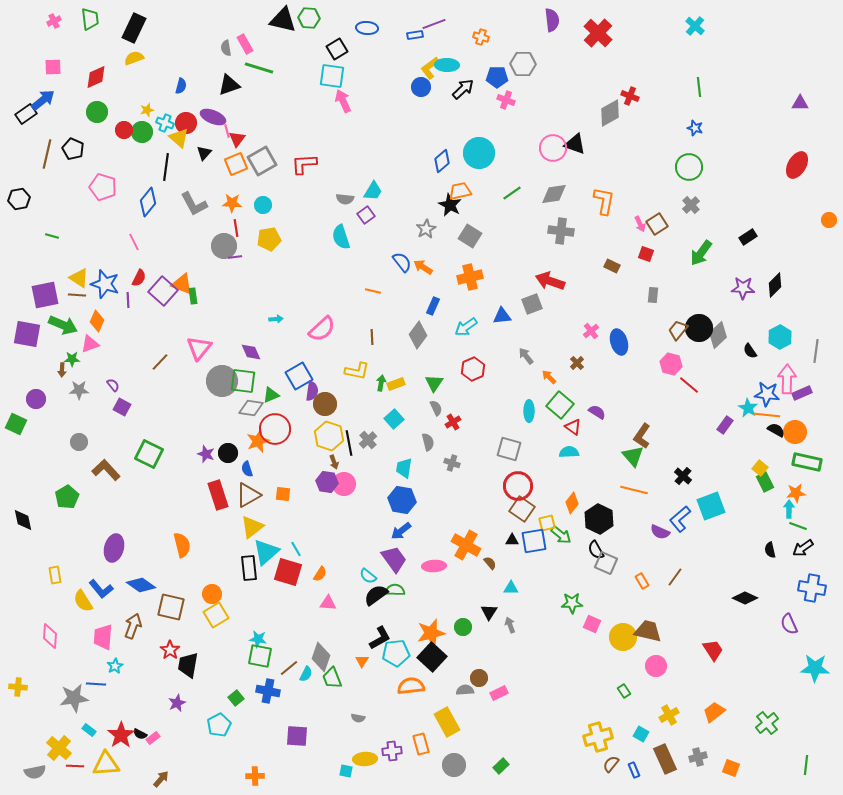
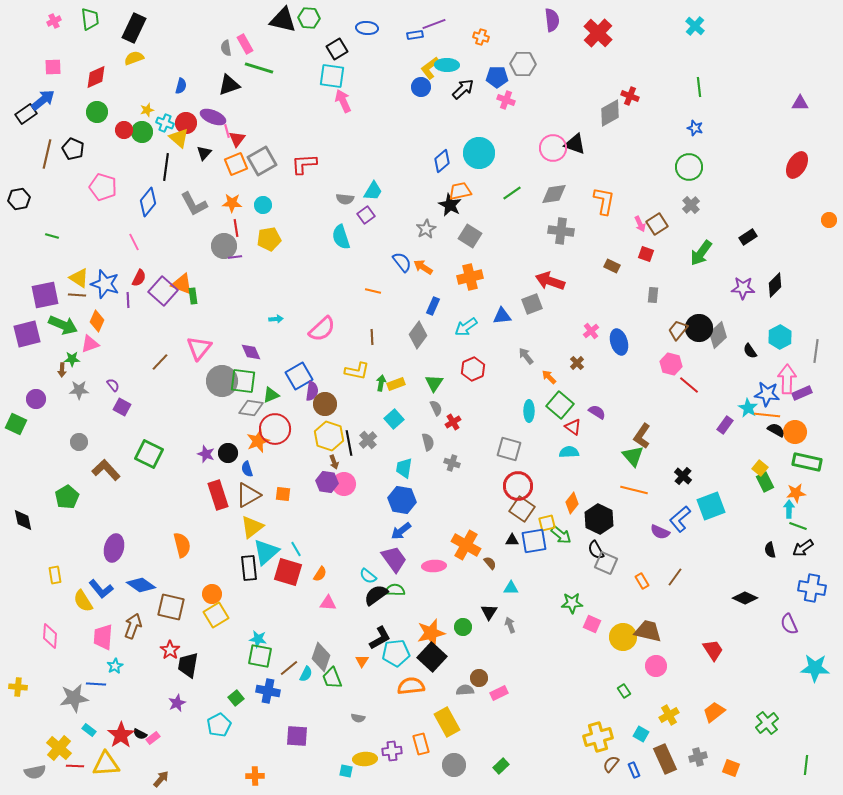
purple square at (27, 334): rotated 24 degrees counterclockwise
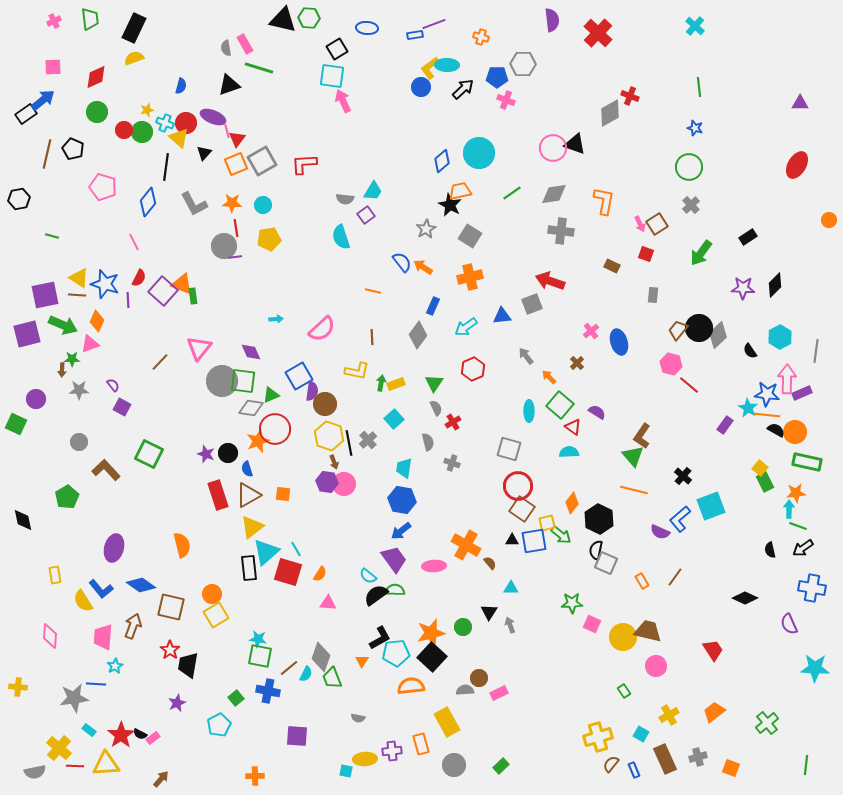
black semicircle at (596, 550): rotated 42 degrees clockwise
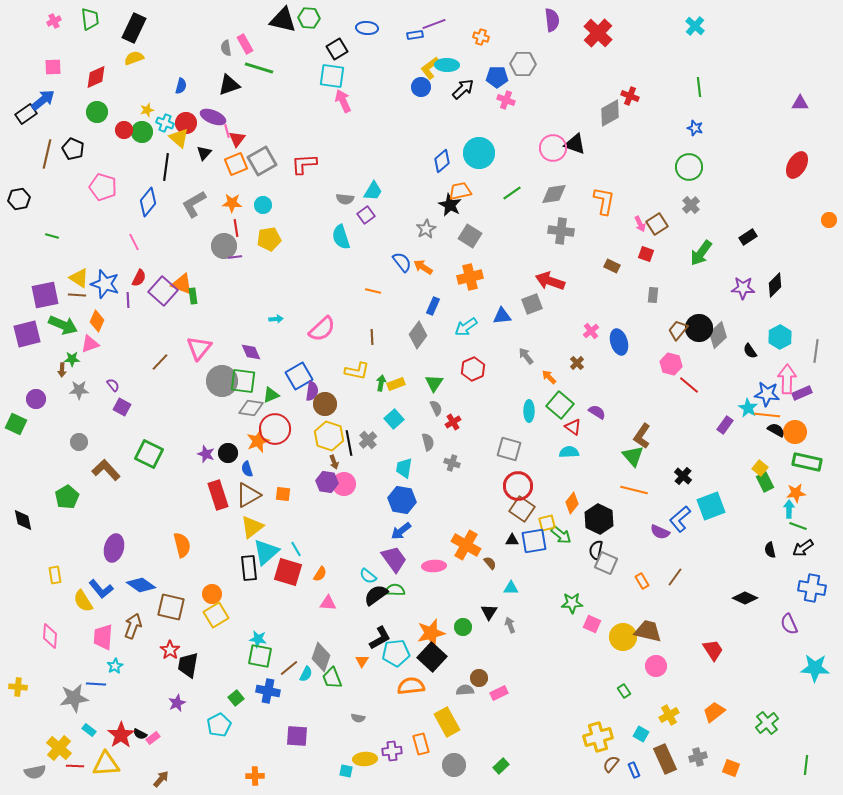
gray L-shape at (194, 204): rotated 88 degrees clockwise
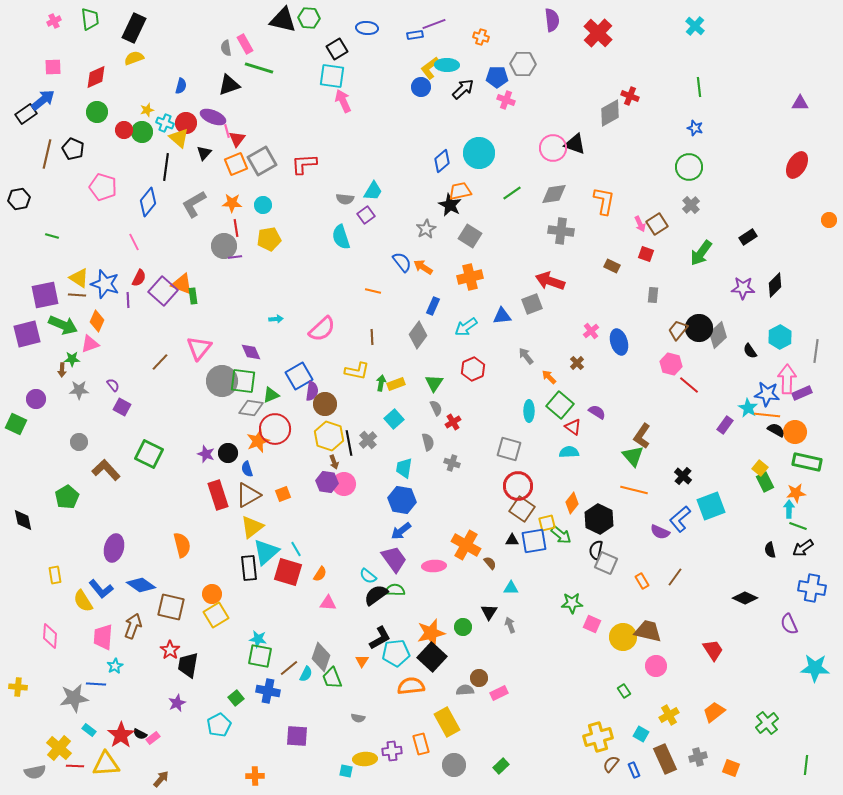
orange square at (283, 494): rotated 28 degrees counterclockwise
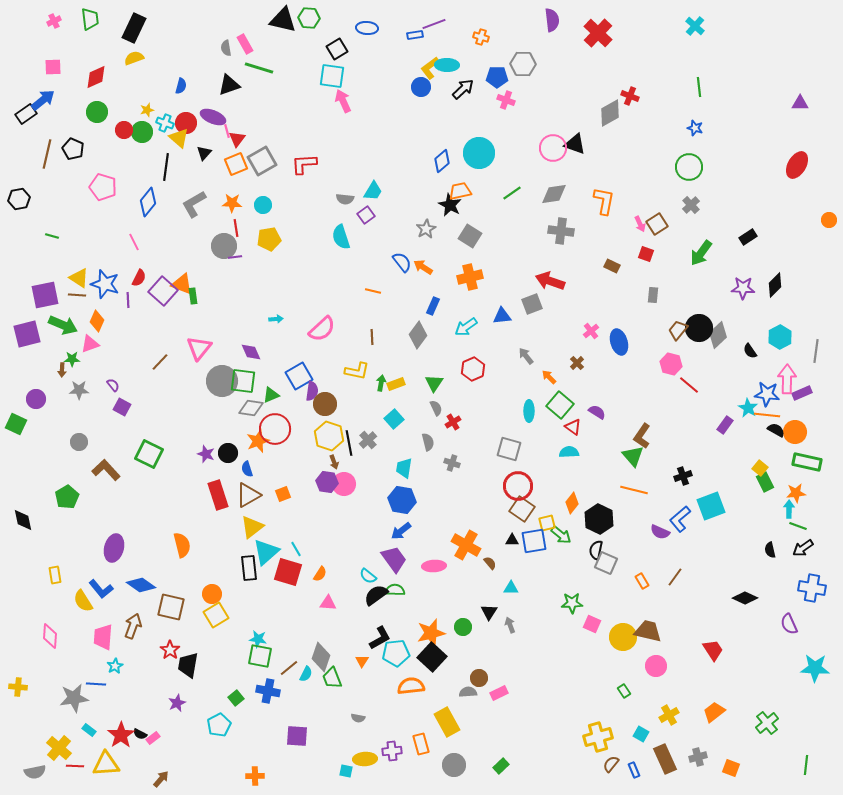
black cross at (683, 476): rotated 30 degrees clockwise
gray semicircle at (465, 690): moved 3 px right, 2 px down
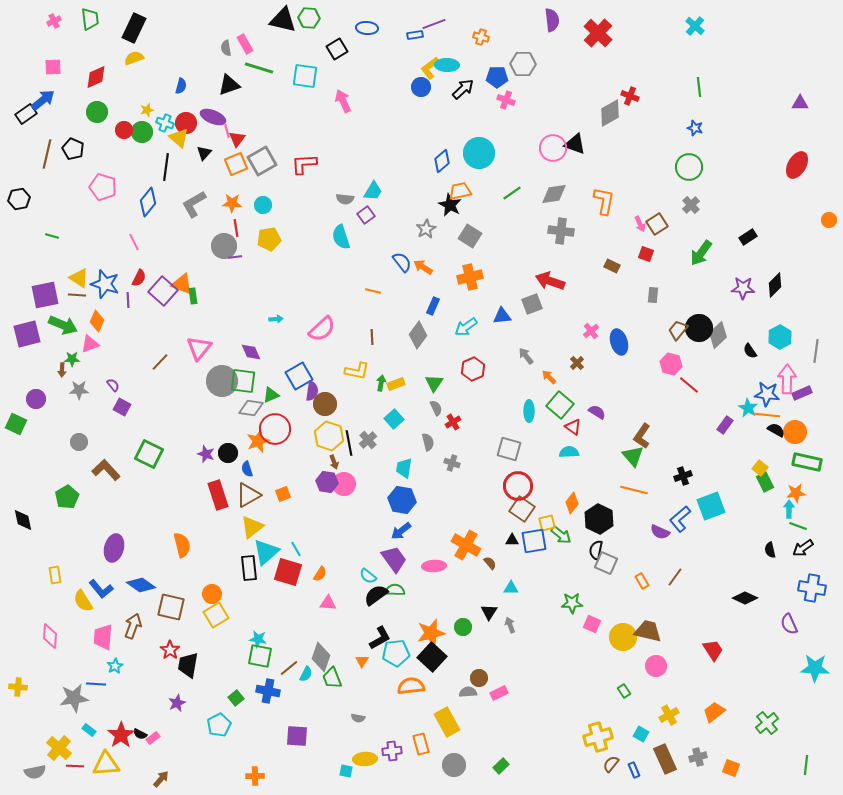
cyan square at (332, 76): moved 27 px left
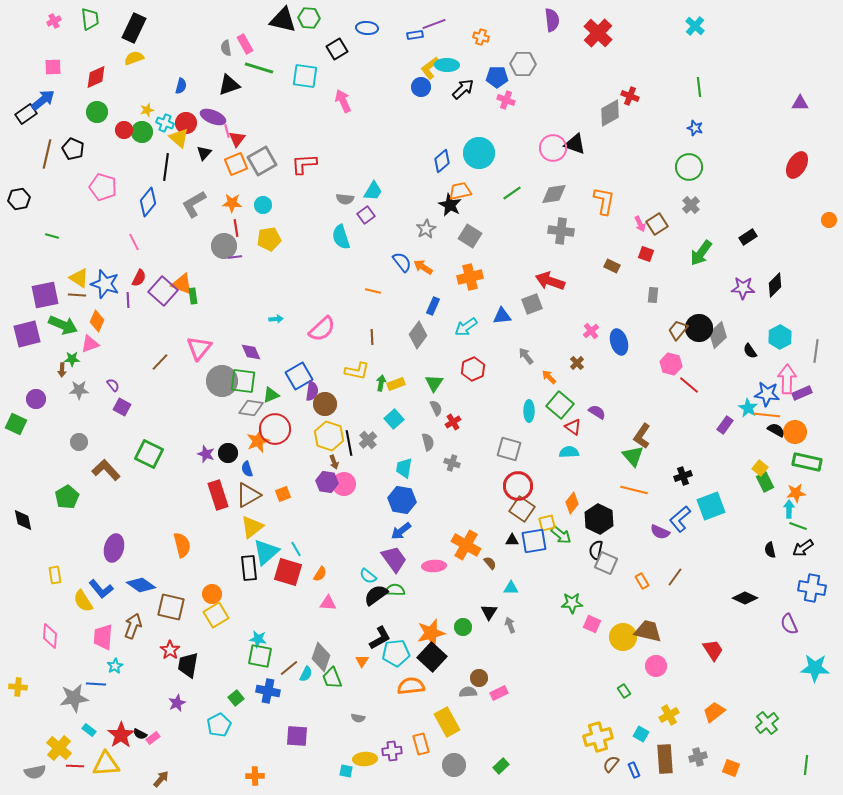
brown rectangle at (665, 759): rotated 20 degrees clockwise
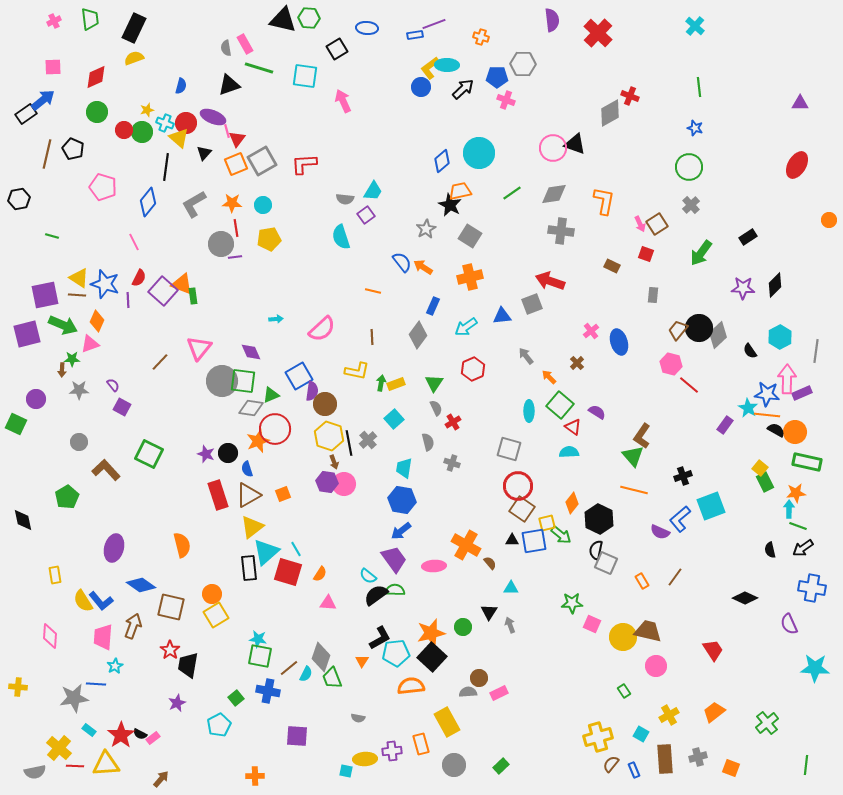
gray circle at (224, 246): moved 3 px left, 2 px up
blue L-shape at (101, 589): moved 12 px down
